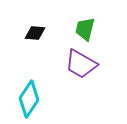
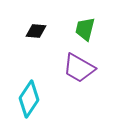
black diamond: moved 1 px right, 2 px up
purple trapezoid: moved 2 px left, 4 px down
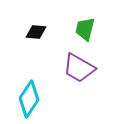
black diamond: moved 1 px down
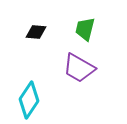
cyan diamond: moved 1 px down
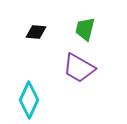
cyan diamond: rotated 9 degrees counterclockwise
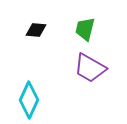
black diamond: moved 2 px up
purple trapezoid: moved 11 px right
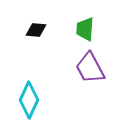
green trapezoid: rotated 10 degrees counterclockwise
purple trapezoid: rotated 32 degrees clockwise
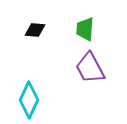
black diamond: moved 1 px left
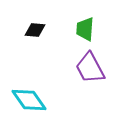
cyan diamond: rotated 60 degrees counterclockwise
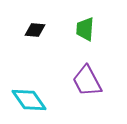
purple trapezoid: moved 3 px left, 13 px down
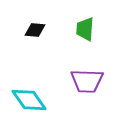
purple trapezoid: rotated 60 degrees counterclockwise
